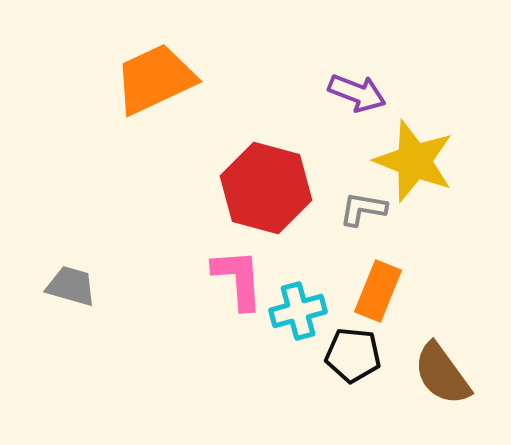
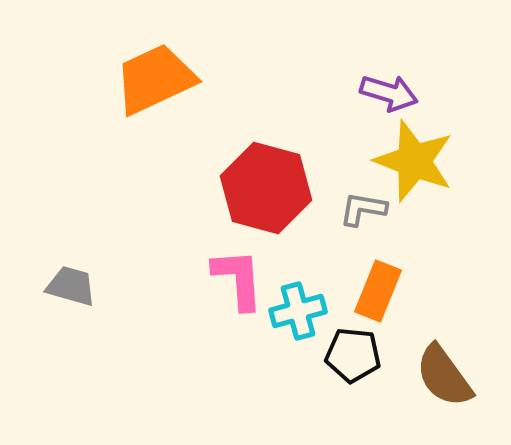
purple arrow: moved 32 px right; rotated 4 degrees counterclockwise
brown semicircle: moved 2 px right, 2 px down
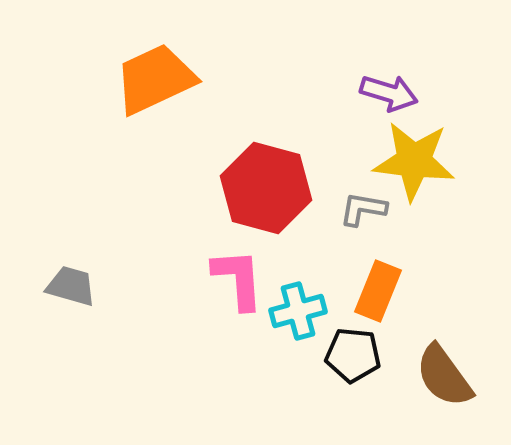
yellow star: rotated 14 degrees counterclockwise
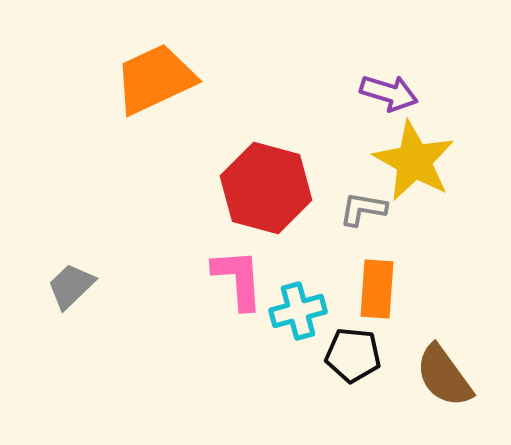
yellow star: rotated 22 degrees clockwise
gray trapezoid: rotated 60 degrees counterclockwise
orange rectangle: moved 1 px left, 2 px up; rotated 18 degrees counterclockwise
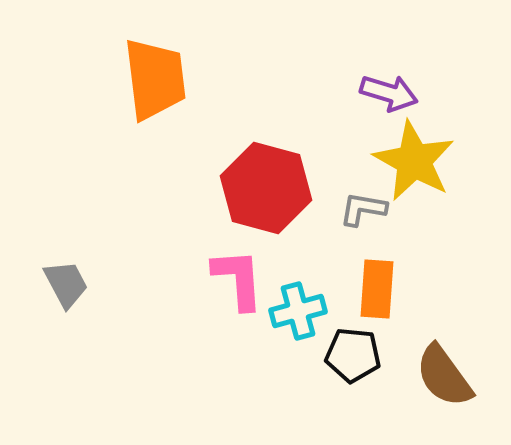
orange trapezoid: rotated 108 degrees clockwise
gray trapezoid: moved 5 px left, 2 px up; rotated 106 degrees clockwise
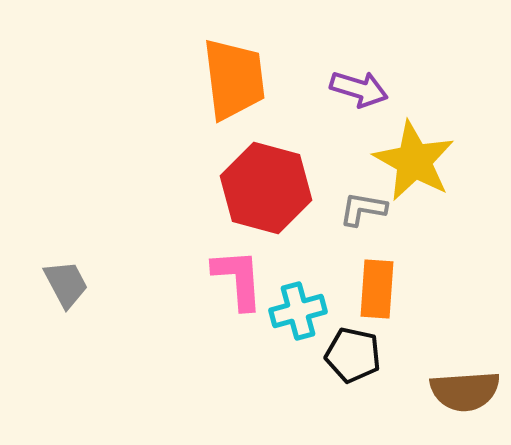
orange trapezoid: moved 79 px right
purple arrow: moved 30 px left, 4 px up
black pentagon: rotated 6 degrees clockwise
brown semicircle: moved 21 px right, 15 px down; rotated 58 degrees counterclockwise
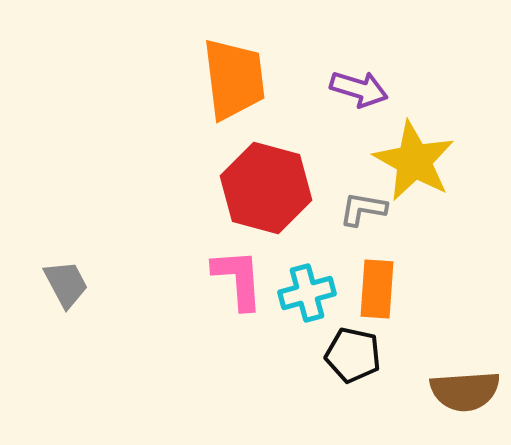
cyan cross: moved 9 px right, 18 px up
